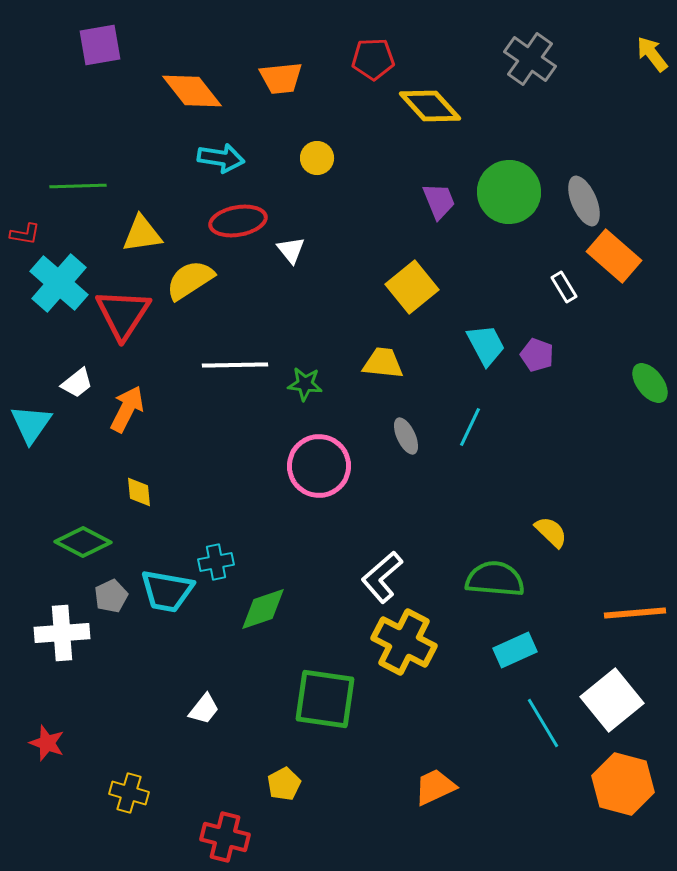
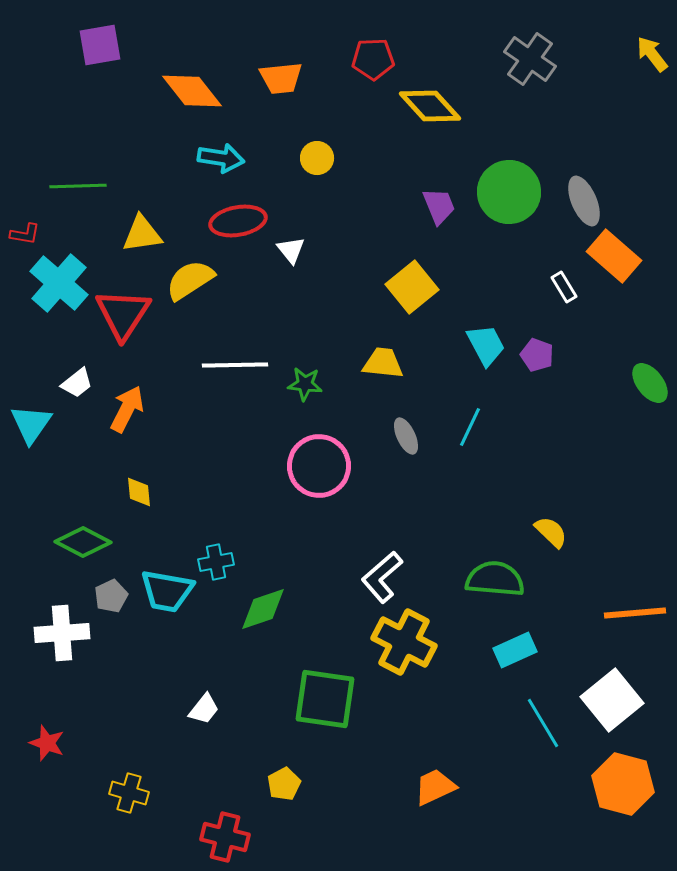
purple trapezoid at (439, 201): moved 5 px down
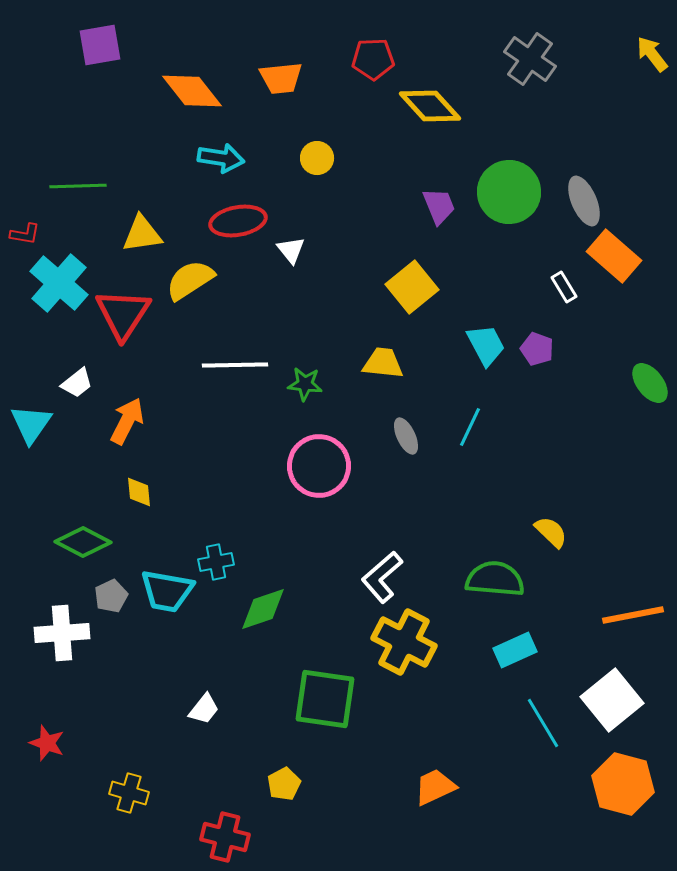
purple pentagon at (537, 355): moved 6 px up
orange arrow at (127, 409): moved 12 px down
orange line at (635, 613): moved 2 px left, 2 px down; rotated 6 degrees counterclockwise
